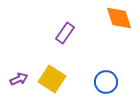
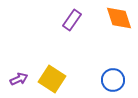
purple rectangle: moved 7 px right, 13 px up
blue circle: moved 7 px right, 2 px up
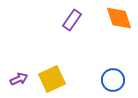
yellow square: rotated 32 degrees clockwise
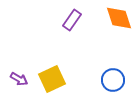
purple arrow: rotated 54 degrees clockwise
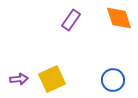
purple rectangle: moved 1 px left
purple arrow: rotated 36 degrees counterclockwise
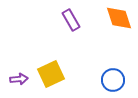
purple rectangle: rotated 65 degrees counterclockwise
yellow square: moved 1 px left, 5 px up
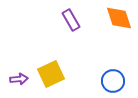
blue circle: moved 1 px down
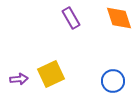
purple rectangle: moved 2 px up
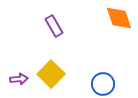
purple rectangle: moved 17 px left, 8 px down
yellow square: rotated 20 degrees counterclockwise
blue circle: moved 10 px left, 3 px down
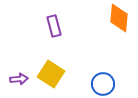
orange diamond: rotated 24 degrees clockwise
purple rectangle: rotated 15 degrees clockwise
yellow square: rotated 12 degrees counterclockwise
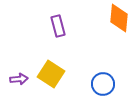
purple rectangle: moved 4 px right
